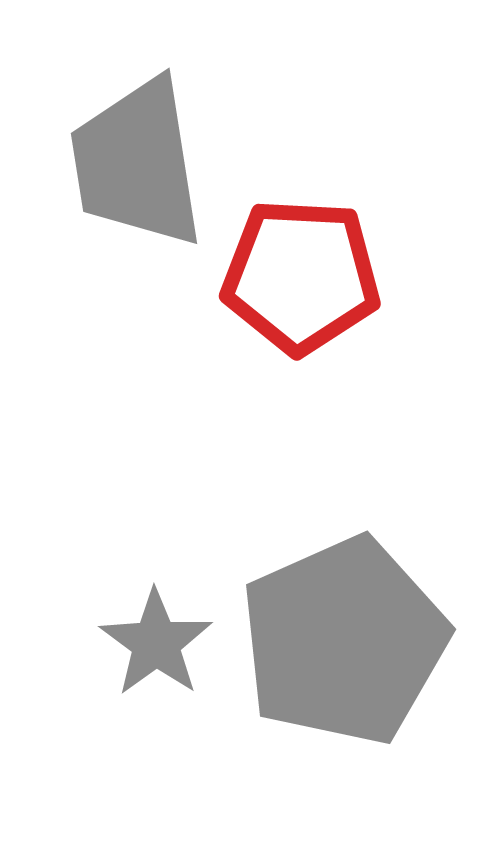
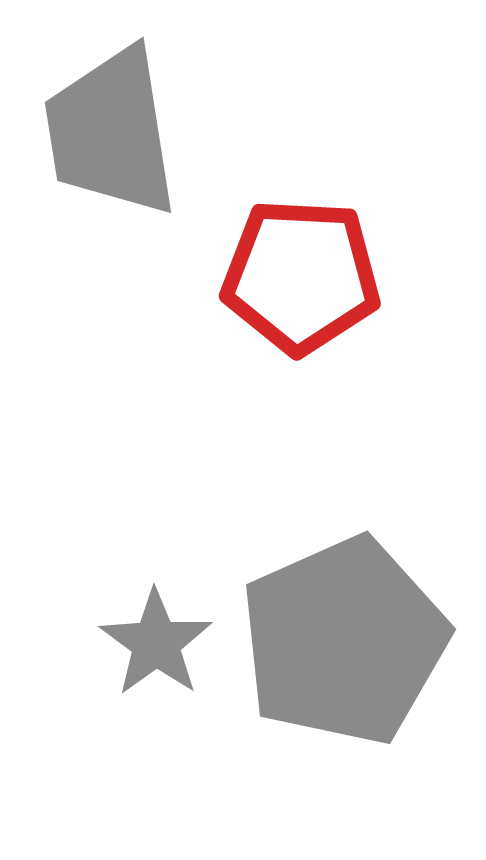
gray trapezoid: moved 26 px left, 31 px up
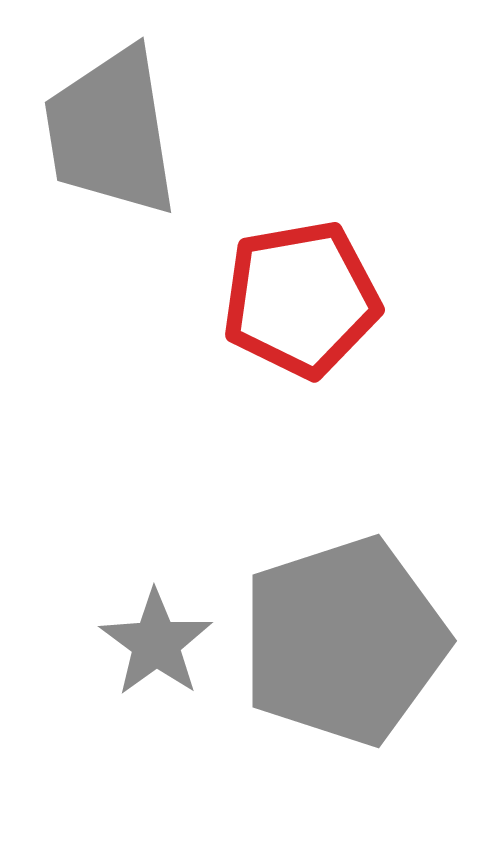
red pentagon: moved 23 px down; rotated 13 degrees counterclockwise
gray pentagon: rotated 6 degrees clockwise
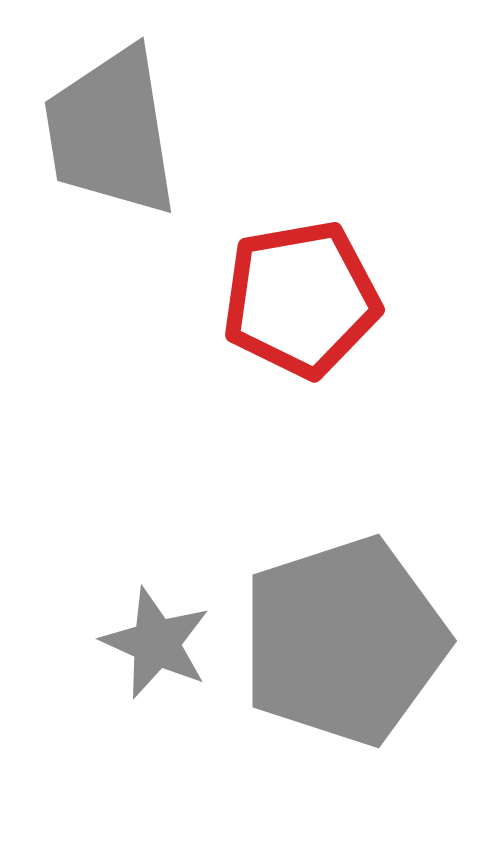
gray star: rotated 12 degrees counterclockwise
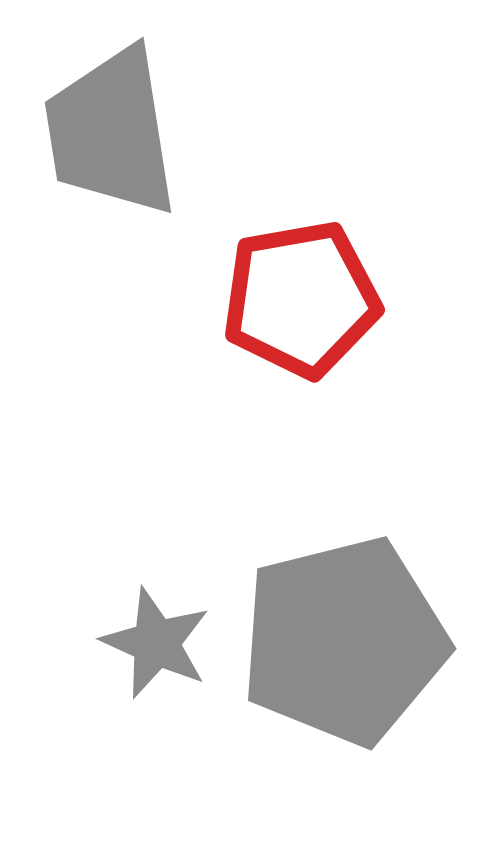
gray pentagon: rotated 4 degrees clockwise
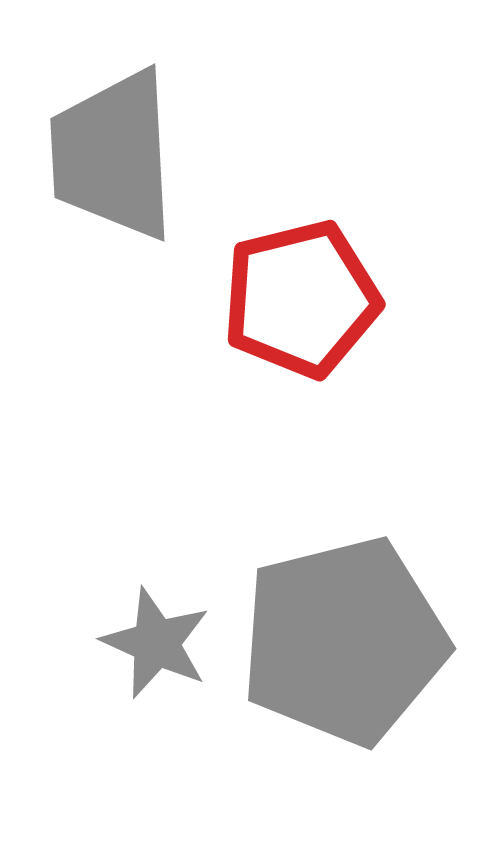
gray trapezoid: moved 2 px right, 23 px down; rotated 6 degrees clockwise
red pentagon: rotated 4 degrees counterclockwise
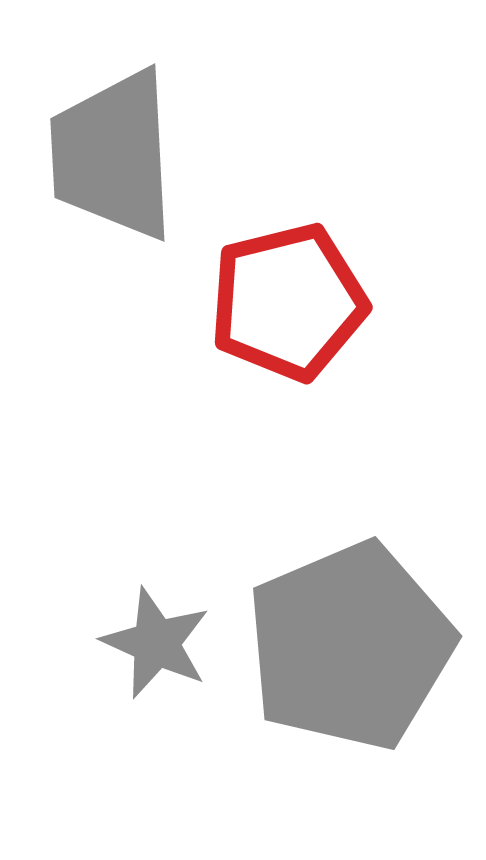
red pentagon: moved 13 px left, 3 px down
gray pentagon: moved 6 px right, 5 px down; rotated 9 degrees counterclockwise
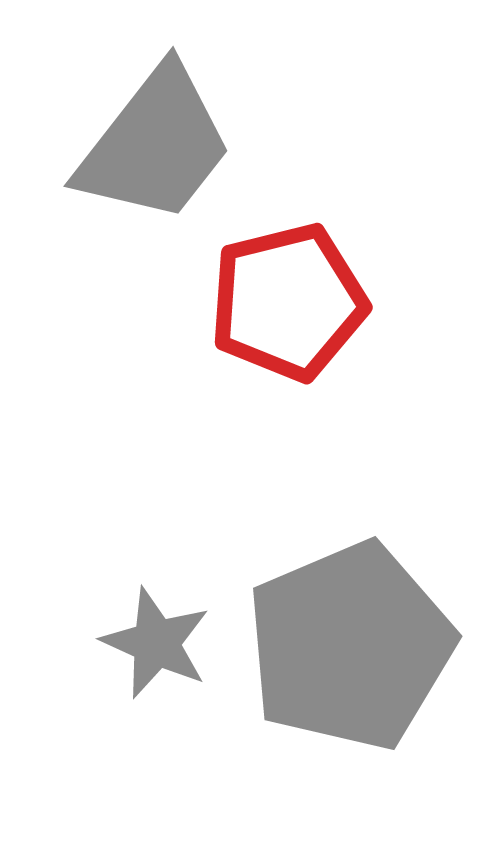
gray trapezoid: moved 42 px right, 10 px up; rotated 139 degrees counterclockwise
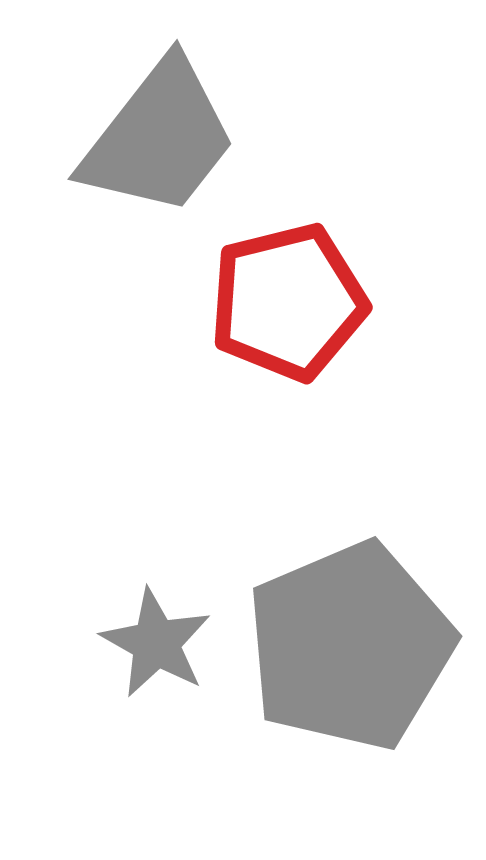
gray trapezoid: moved 4 px right, 7 px up
gray star: rotated 5 degrees clockwise
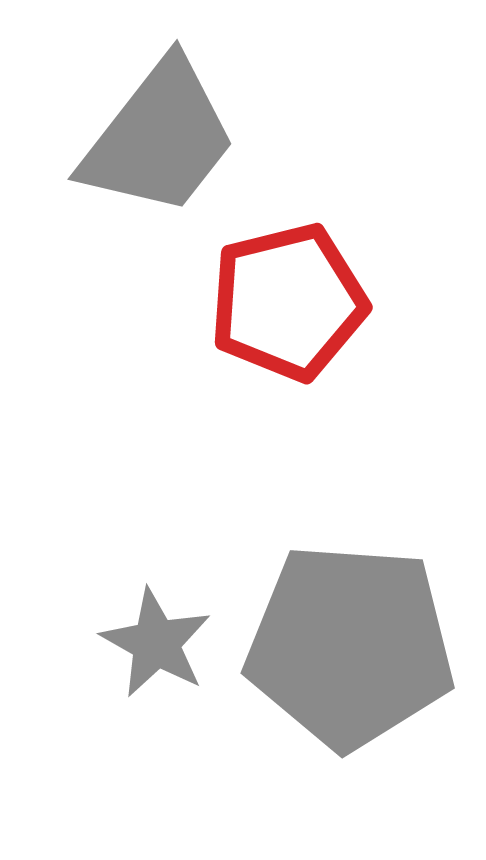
gray pentagon: rotated 27 degrees clockwise
